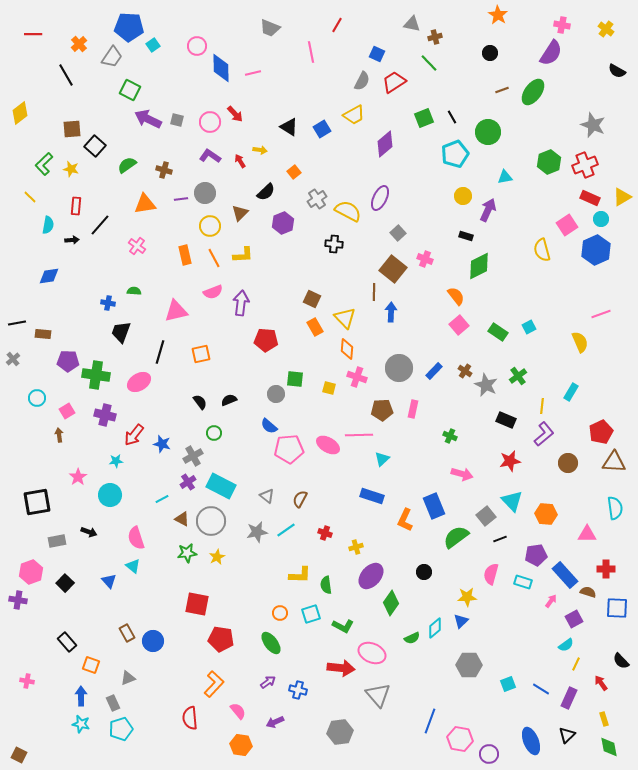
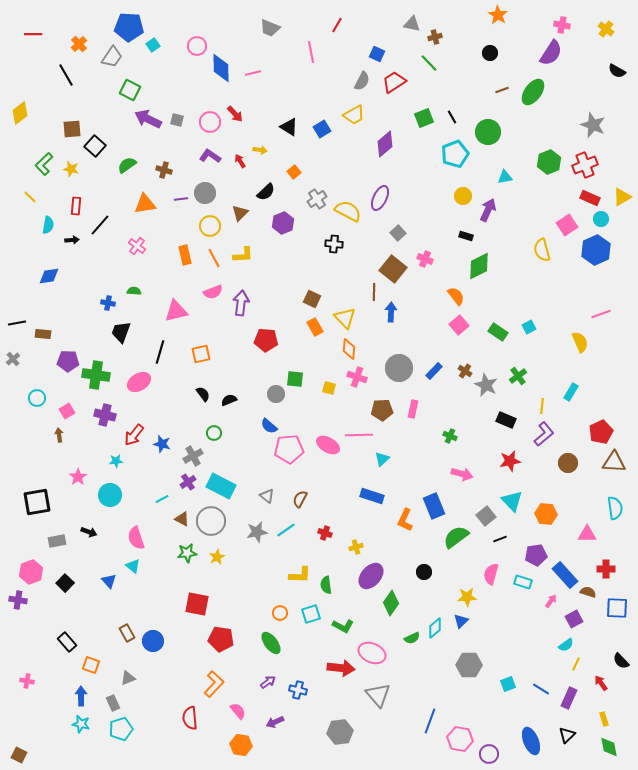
orange diamond at (347, 349): moved 2 px right
black semicircle at (200, 402): moved 3 px right, 8 px up
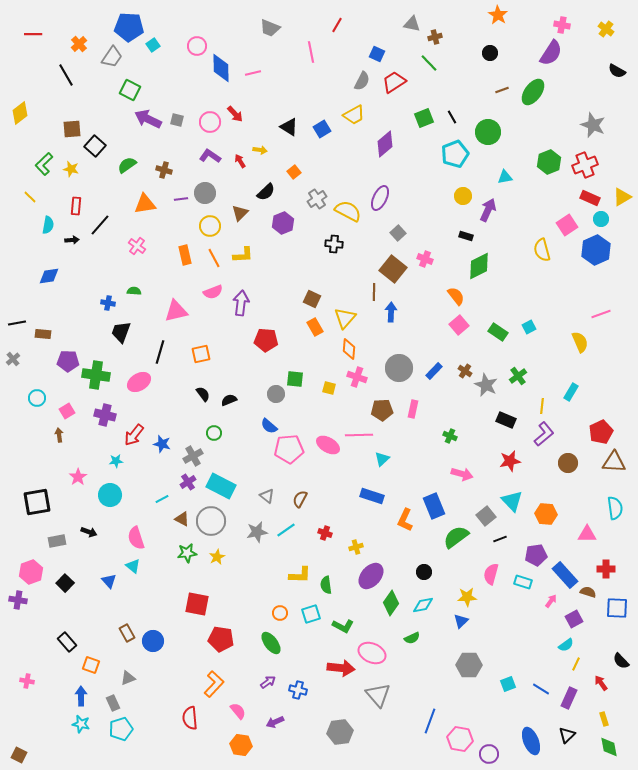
yellow triangle at (345, 318): rotated 25 degrees clockwise
cyan diamond at (435, 628): moved 12 px left, 23 px up; rotated 30 degrees clockwise
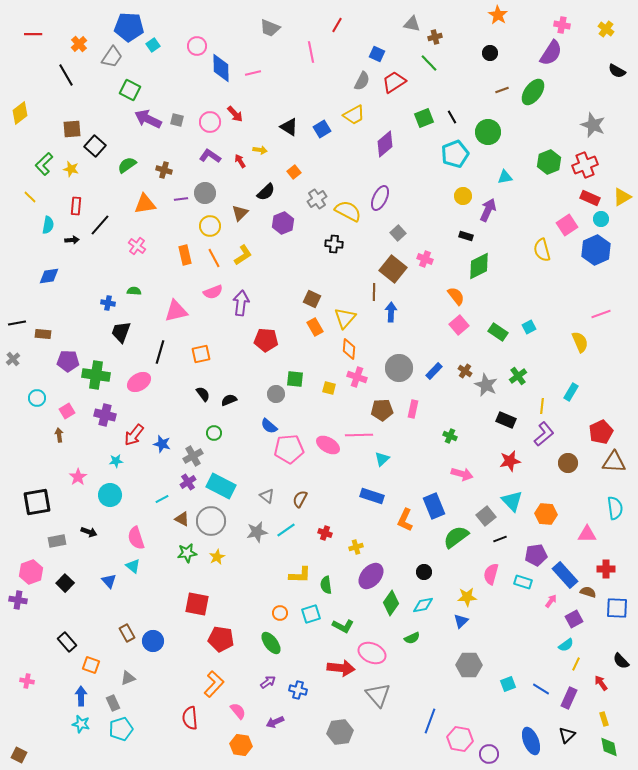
yellow L-shape at (243, 255): rotated 30 degrees counterclockwise
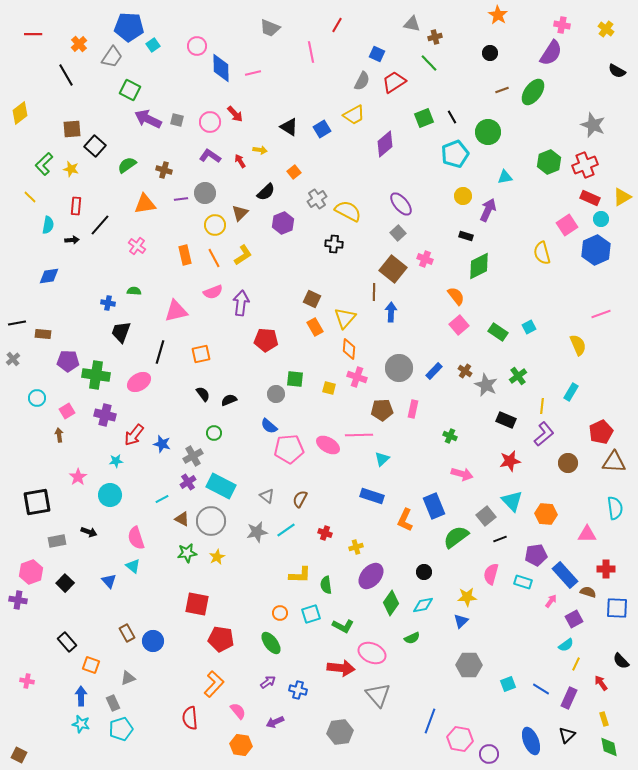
purple ellipse at (380, 198): moved 21 px right, 6 px down; rotated 65 degrees counterclockwise
yellow circle at (210, 226): moved 5 px right, 1 px up
yellow semicircle at (542, 250): moved 3 px down
yellow semicircle at (580, 342): moved 2 px left, 3 px down
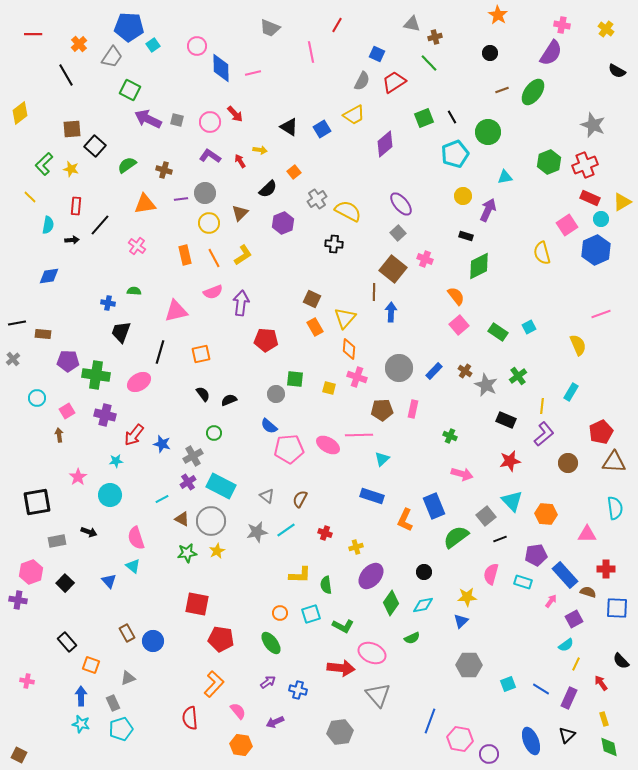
black semicircle at (266, 192): moved 2 px right, 3 px up
yellow triangle at (622, 197): moved 5 px down
yellow circle at (215, 225): moved 6 px left, 2 px up
yellow star at (217, 557): moved 6 px up
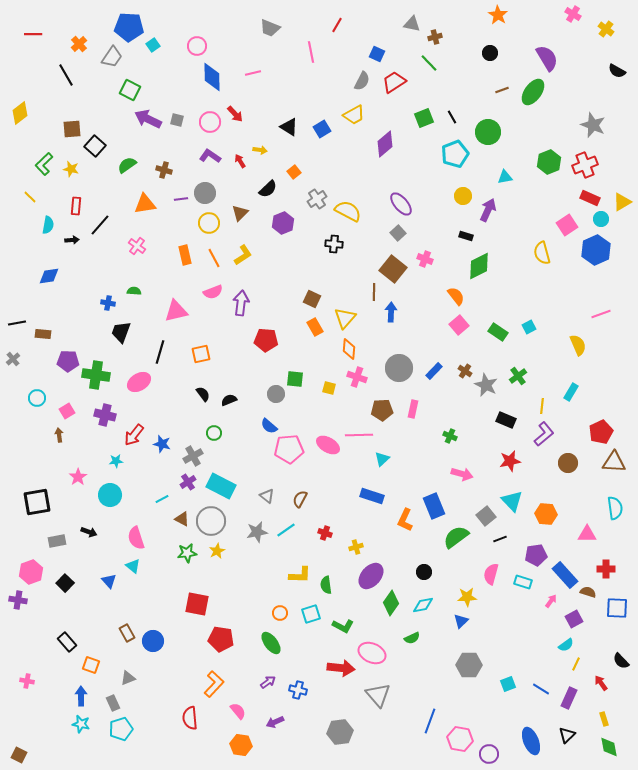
pink cross at (562, 25): moved 11 px right, 11 px up; rotated 21 degrees clockwise
purple semicircle at (551, 53): moved 4 px left, 5 px down; rotated 64 degrees counterclockwise
blue diamond at (221, 68): moved 9 px left, 9 px down
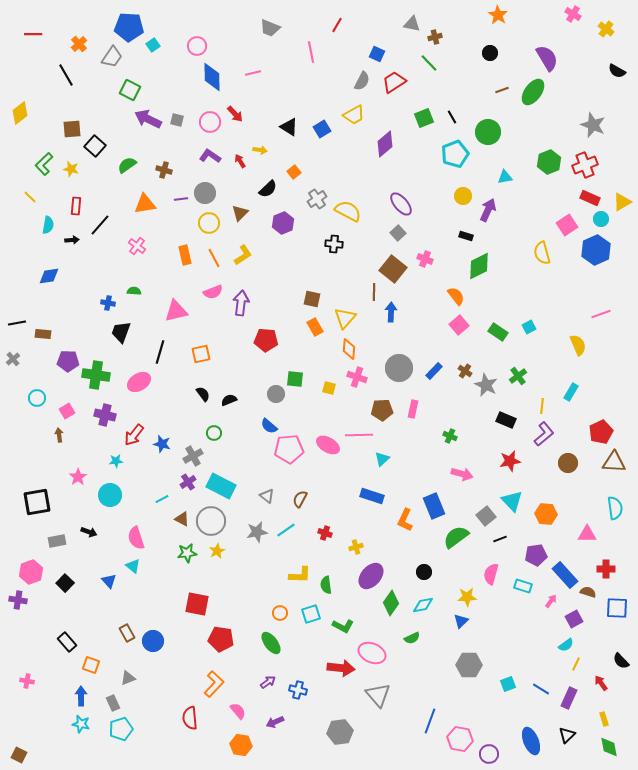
brown square at (312, 299): rotated 12 degrees counterclockwise
cyan rectangle at (523, 582): moved 4 px down
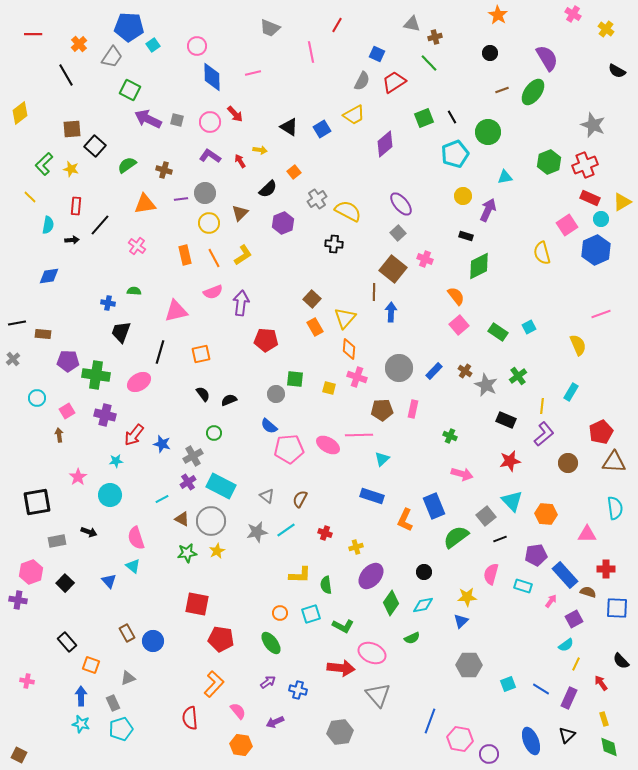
brown square at (312, 299): rotated 30 degrees clockwise
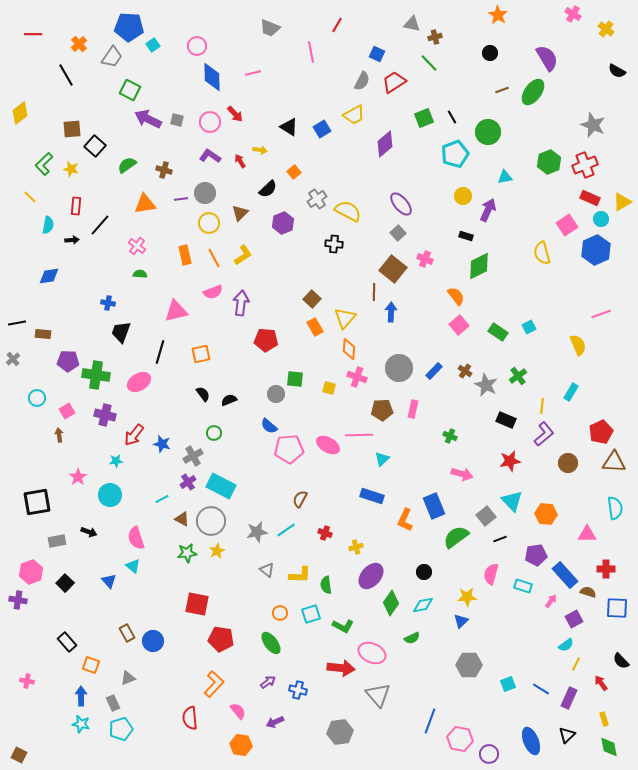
green semicircle at (134, 291): moved 6 px right, 17 px up
gray triangle at (267, 496): moved 74 px down
